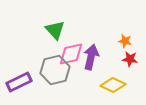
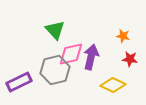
orange star: moved 2 px left, 5 px up
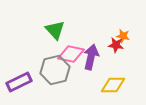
pink diamond: rotated 24 degrees clockwise
red star: moved 14 px left, 14 px up
yellow diamond: rotated 25 degrees counterclockwise
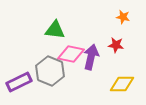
green triangle: rotated 40 degrees counterclockwise
orange star: moved 19 px up
gray hexagon: moved 5 px left, 1 px down; rotated 24 degrees counterclockwise
yellow diamond: moved 9 px right, 1 px up
